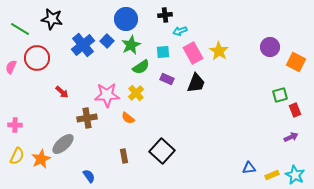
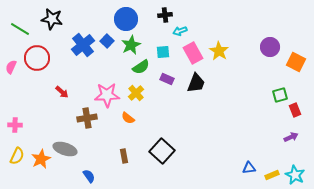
gray ellipse: moved 2 px right, 5 px down; rotated 60 degrees clockwise
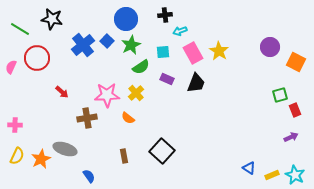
blue triangle: rotated 40 degrees clockwise
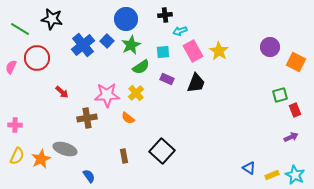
pink rectangle: moved 2 px up
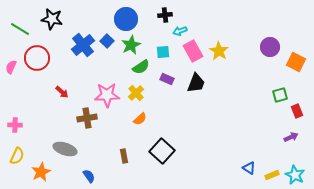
red rectangle: moved 2 px right, 1 px down
orange semicircle: moved 12 px right, 1 px down; rotated 80 degrees counterclockwise
orange star: moved 13 px down
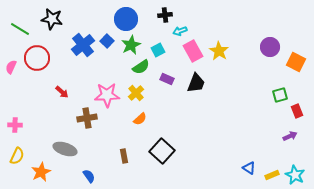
cyan square: moved 5 px left, 2 px up; rotated 24 degrees counterclockwise
purple arrow: moved 1 px left, 1 px up
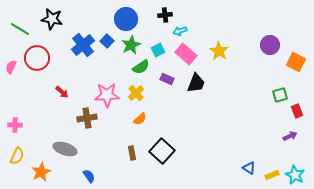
purple circle: moved 2 px up
pink rectangle: moved 7 px left, 3 px down; rotated 20 degrees counterclockwise
brown rectangle: moved 8 px right, 3 px up
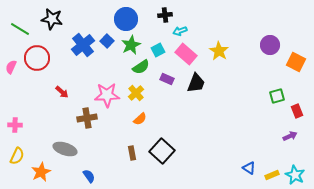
green square: moved 3 px left, 1 px down
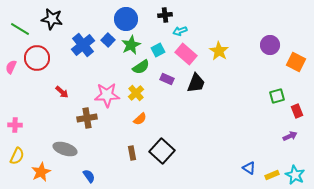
blue square: moved 1 px right, 1 px up
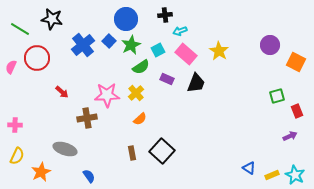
blue square: moved 1 px right, 1 px down
